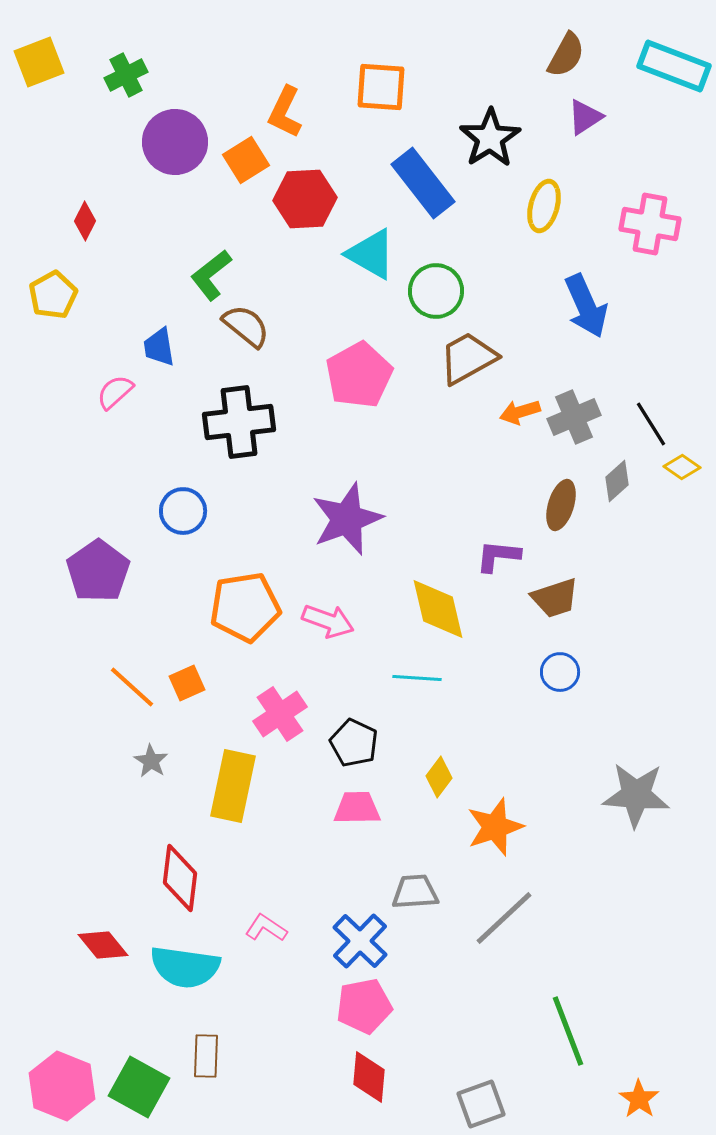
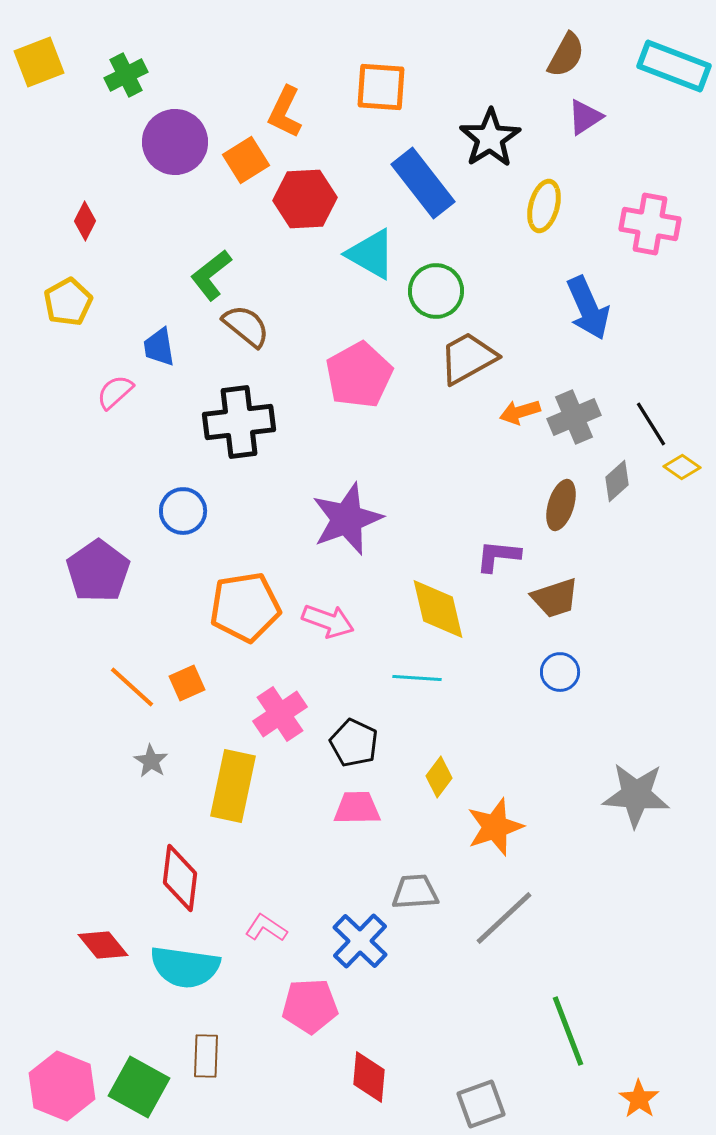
yellow pentagon at (53, 295): moved 15 px right, 7 px down
blue arrow at (586, 306): moved 2 px right, 2 px down
pink pentagon at (364, 1006): moved 54 px left; rotated 8 degrees clockwise
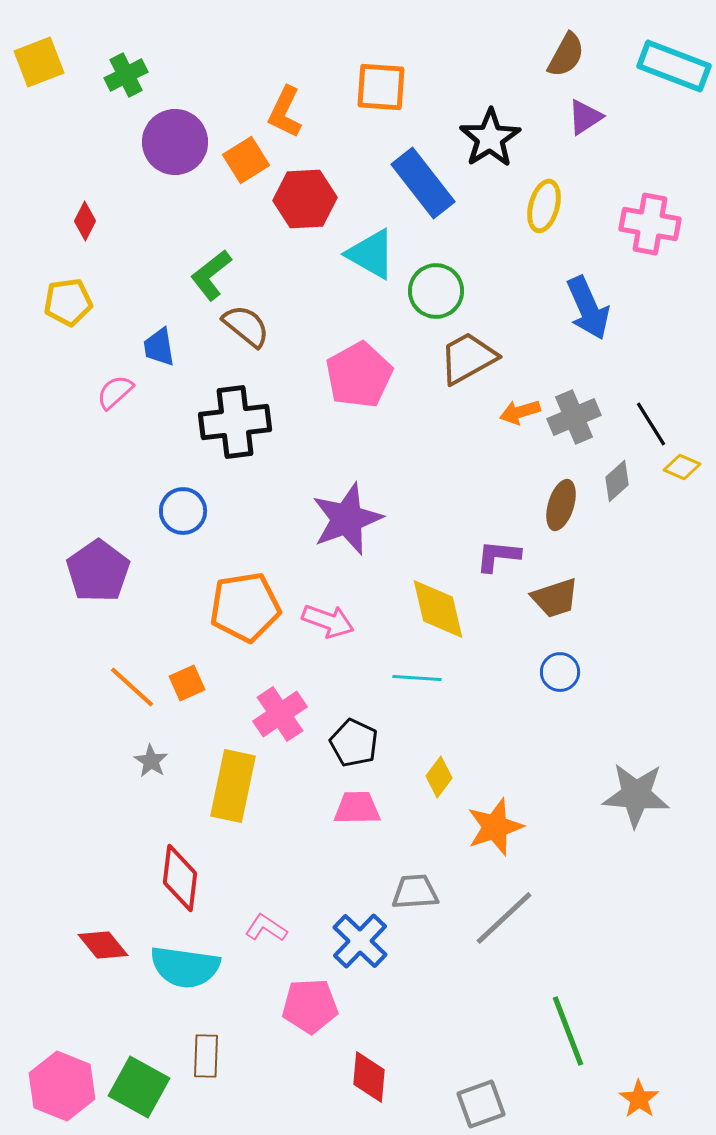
yellow pentagon at (68, 302): rotated 21 degrees clockwise
black cross at (239, 422): moved 4 px left
yellow diamond at (682, 467): rotated 12 degrees counterclockwise
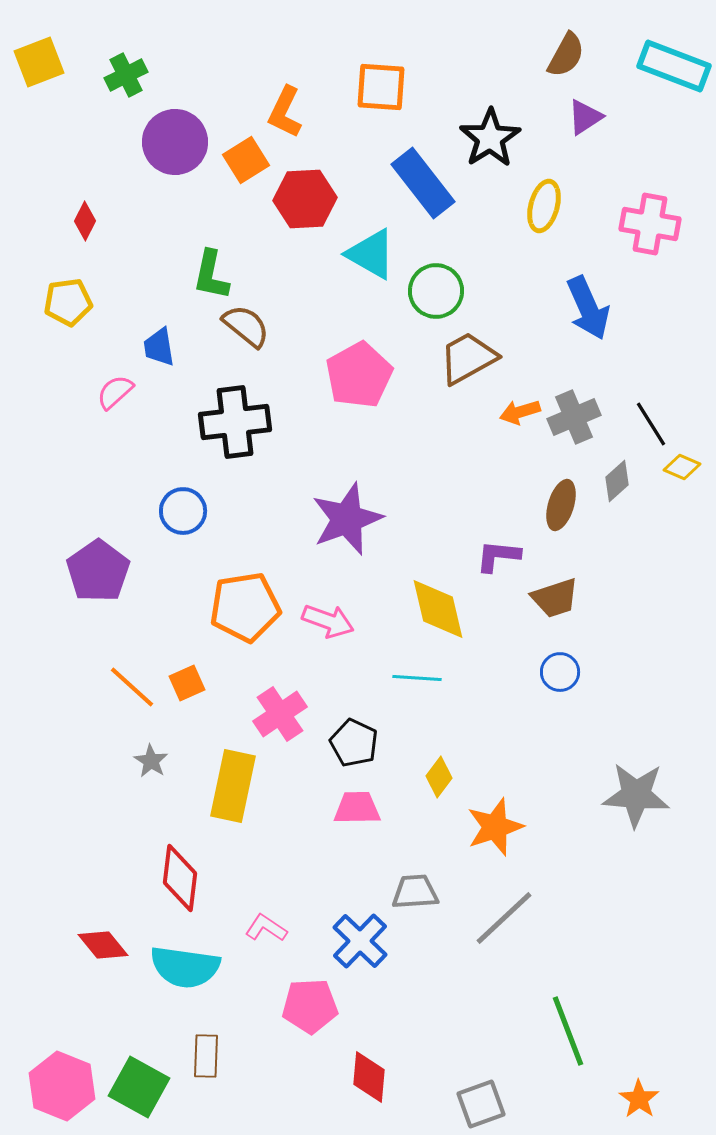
green L-shape at (211, 275): rotated 40 degrees counterclockwise
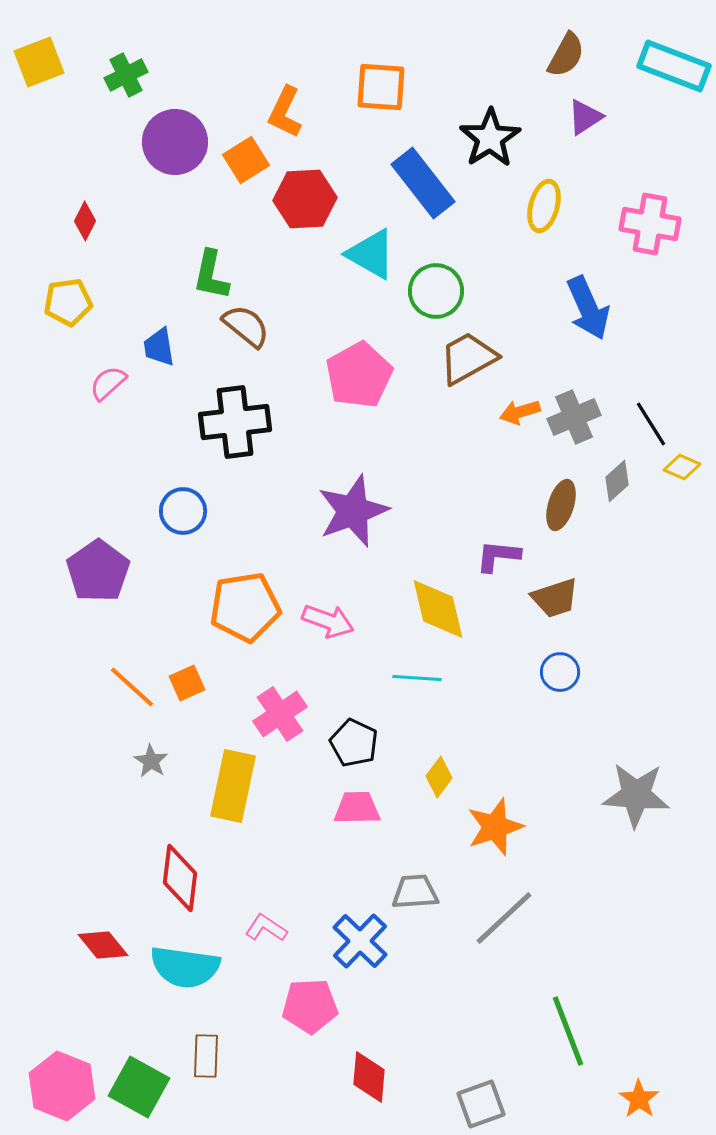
pink semicircle at (115, 392): moved 7 px left, 9 px up
purple star at (347, 519): moved 6 px right, 8 px up
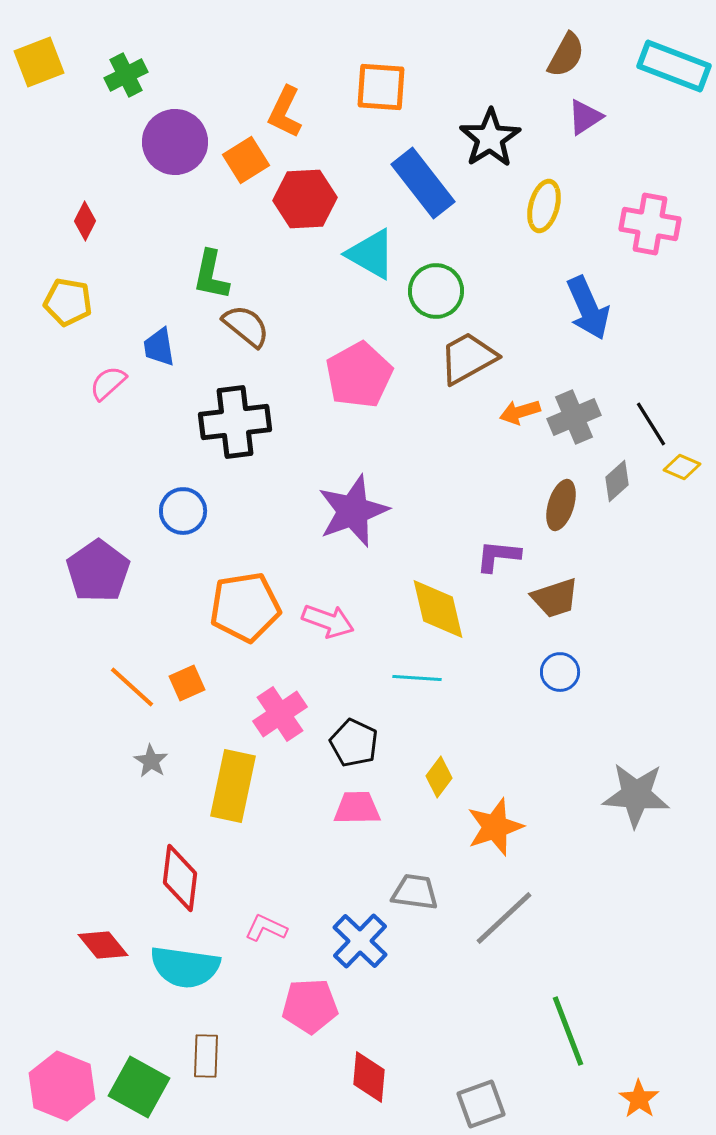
yellow pentagon at (68, 302): rotated 18 degrees clockwise
gray trapezoid at (415, 892): rotated 12 degrees clockwise
pink L-shape at (266, 928): rotated 9 degrees counterclockwise
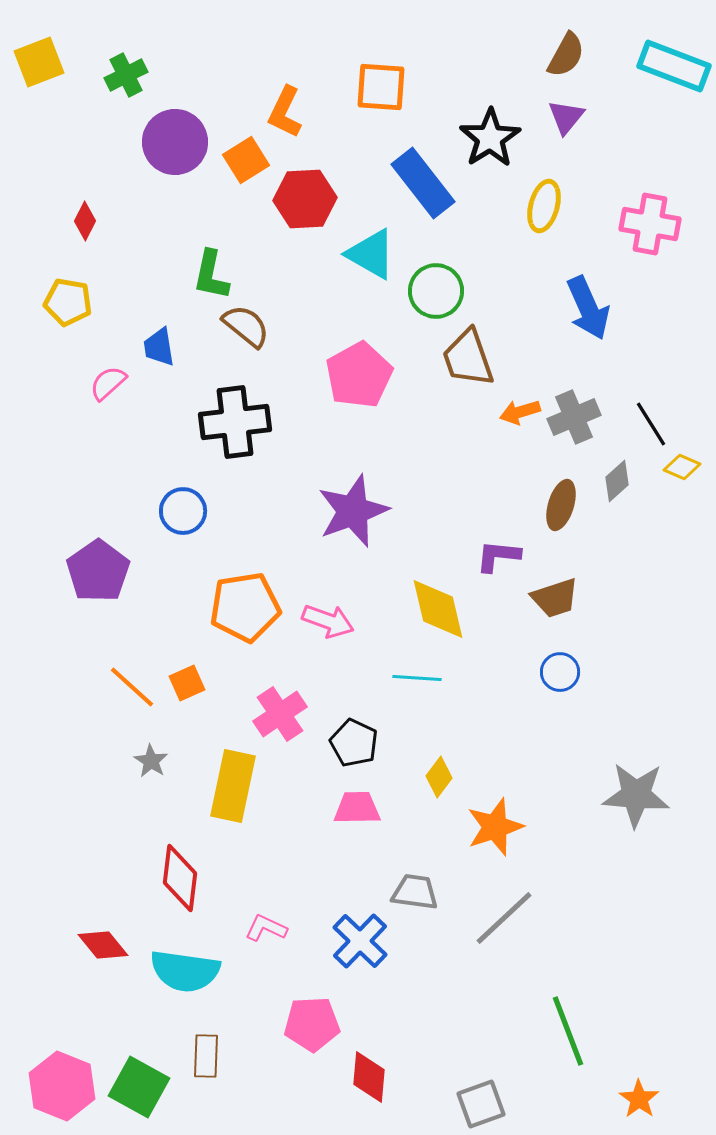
purple triangle at (585, 117): moved 19 px left; rotated 18 degrees counterclockwise
brown trapezoid at (468, 358): rotated 80 degrees counterclockwise
cyan semicircle at (185, 967): moved 4 px down
pink pentagon at (310, 1006): moved 2 px right, 18 px down
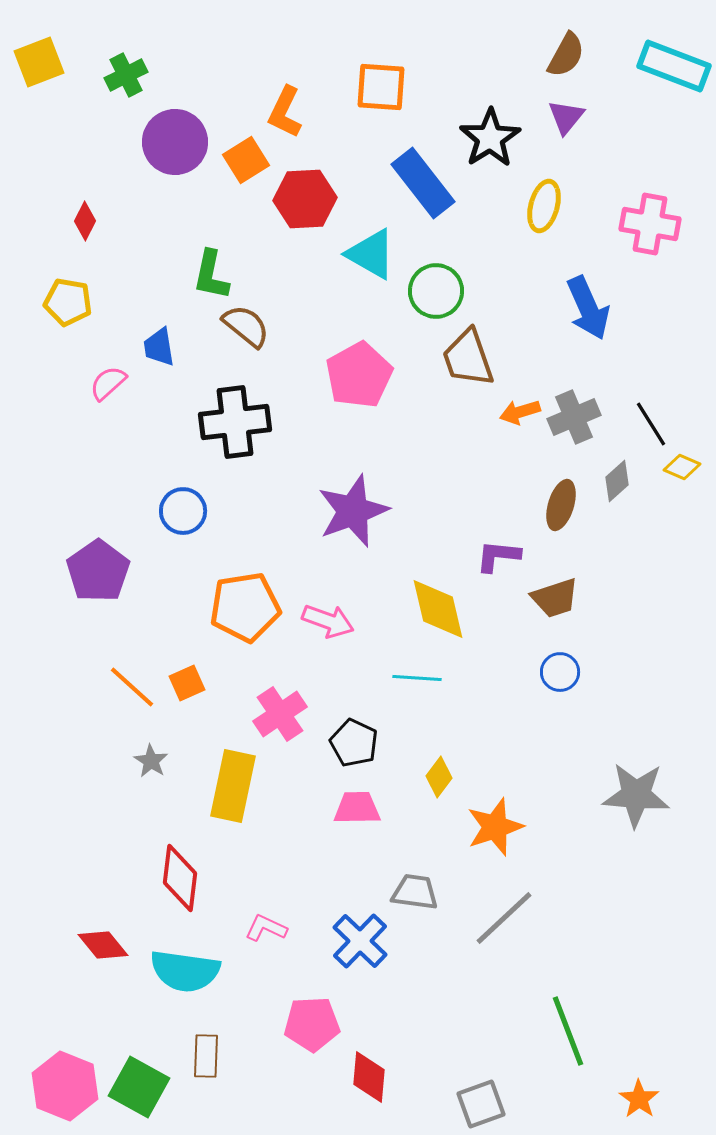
pink hexagon at (62, 1086): moved 3 px right
